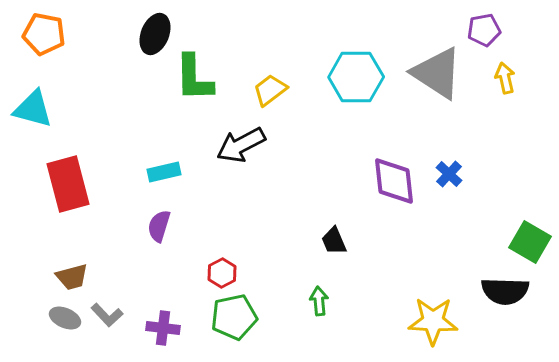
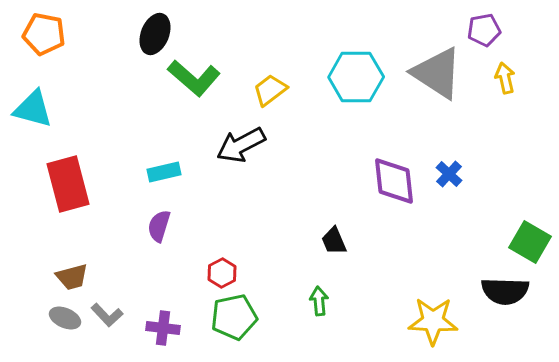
green L-shape: rotated 48 degrees counterclockwise
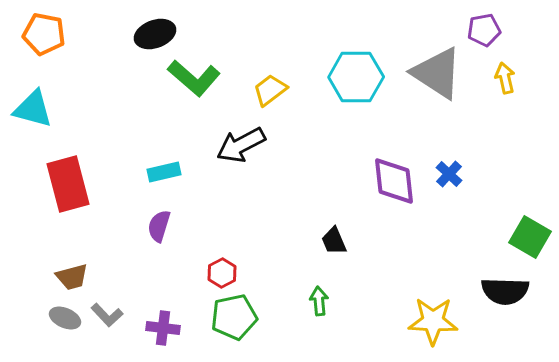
black ellipse: rotated 48 degrees clockwise
green square: moved 5 px up
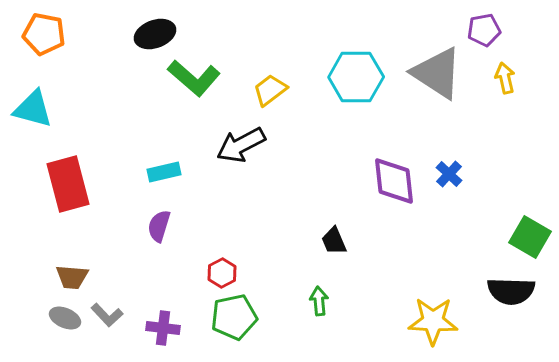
brown trapezoid: rotated 20 degrees clockwise
black semicircle: moved 6 px right
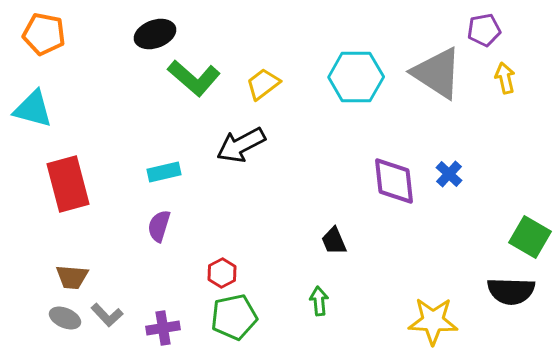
yellow trapezoid: moved 7 px left, 6 px up
purple cross: rotated 16 degrees counterclockwise
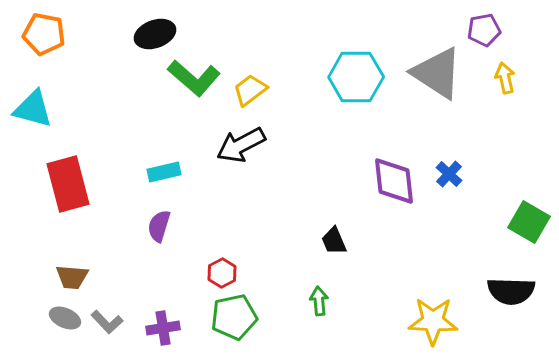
yellow trapezoid: moved 13 px left, 6 px down
green square: moved 1 px left, 15 px up
gray L-shape: moved 7 px down
